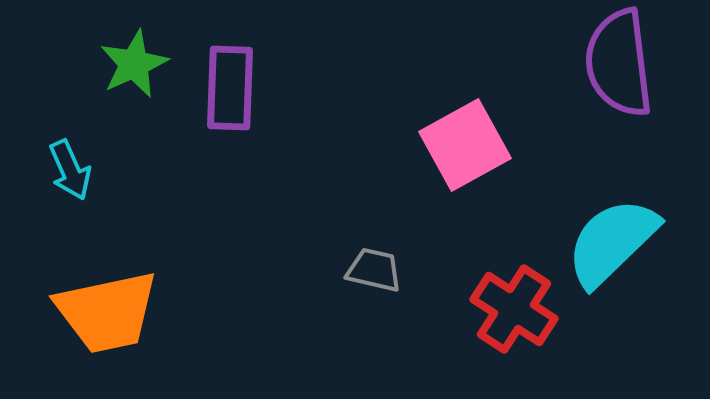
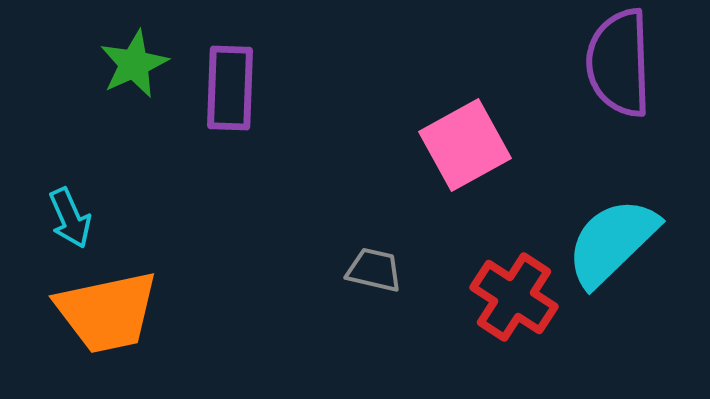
purple semicircle: rotated 5 degrees clockwise
cyan arrow: moved 48 px down
red cross: moved 12 px up
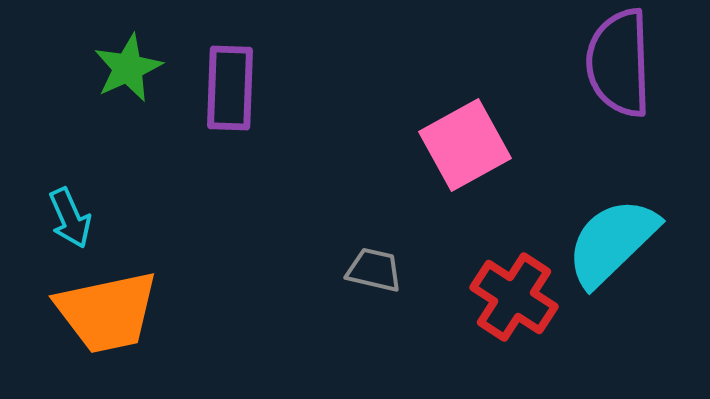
green star: moved 6 px left, 4 px down
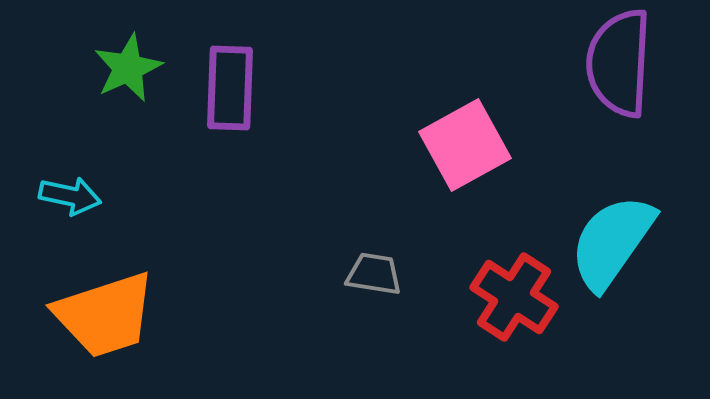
purple semicircle: rotated 5 degrees clockwise
cyan arrow: moved 22 px up; rotated 54 degrees counterclockwise
cyan semicircle: rotated 11 degrees counterclockwise
gray trapezoid: moved 4 px down; rotated 4 degrees counterclockwise
orange trapezoid: moved 2 px left, 3 px down; rotated 6 degrees counterclockwise
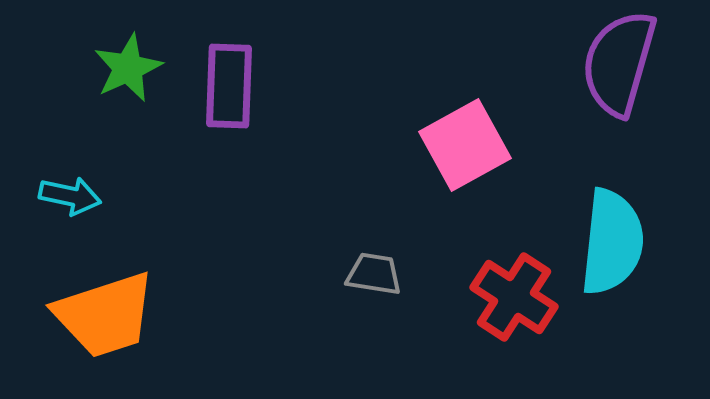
purple semicircle: rotated 13 degrees clockwise
purple rectangle: moved 1 px left, 2 px up
cyan semicircle: rotated 151 degrees clockwise
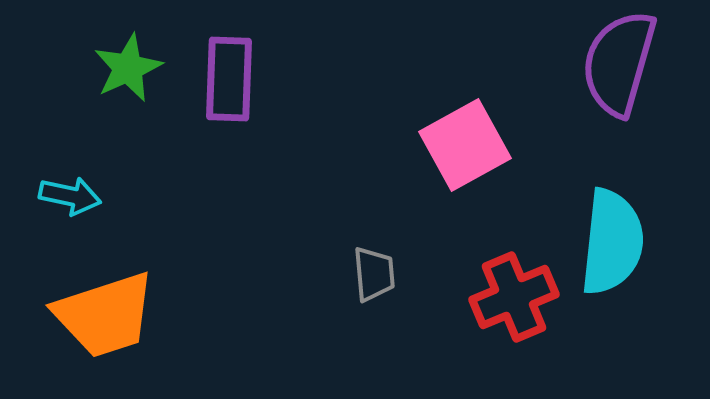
purple rectangle: moved 7 px up
gray trapezoid: rotated 76 degrees clockwise
red cross: rotated 34 degrees clockwise
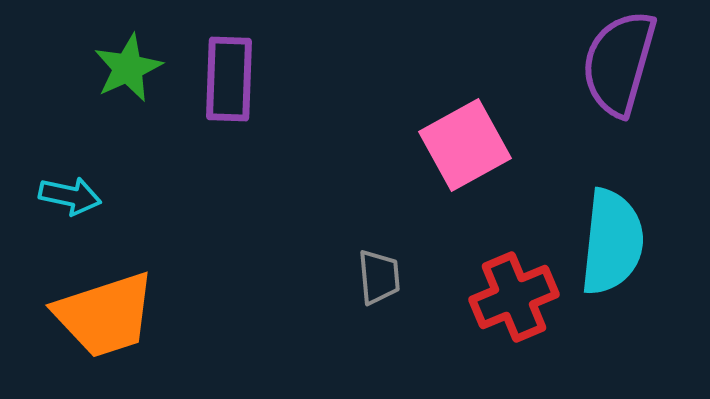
gray trapezoid: moved 5 px right, 3 px down
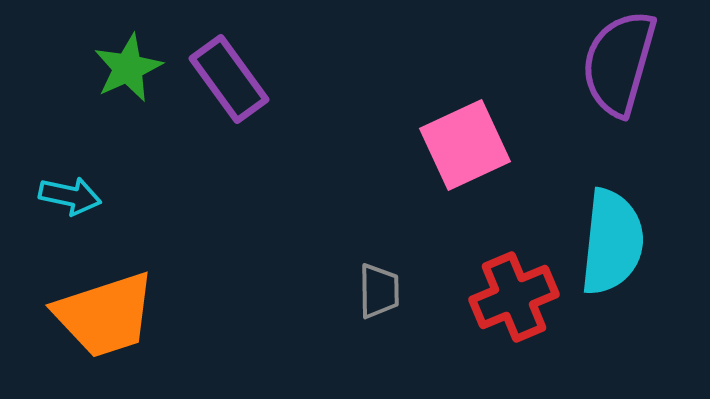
purple rectangle: rotated 38 degrees counterclockwise
pink square: rotated 4 degrees clockwise
gray trapezoid: moved 14 px down; rotated 4 degrees clockwise
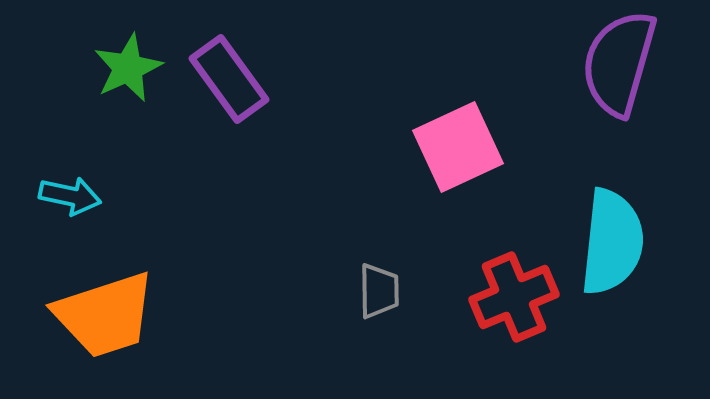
pink square: moved 7 px left, 2 px down
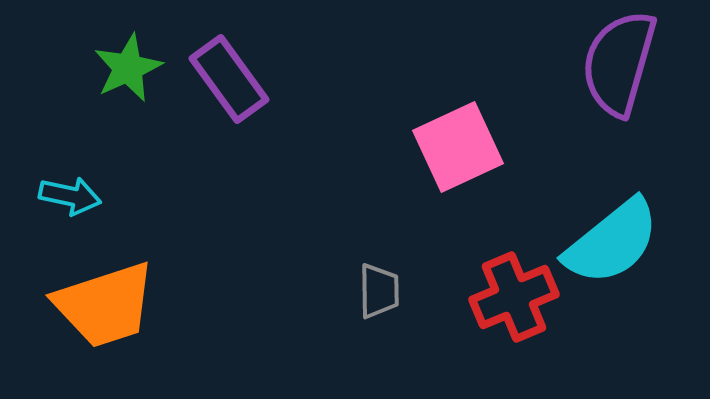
cyan semicircle: rotated 45 degrees clockwise
orange trapezoid: moved 10 px up
